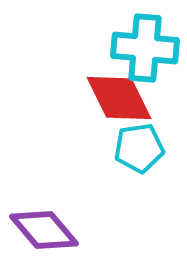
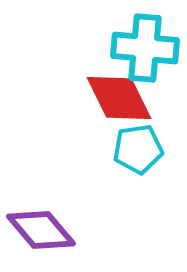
cyan pentagon: moved 1 px left, 1 px down
purple diamond: moved 3 px left
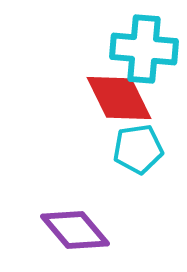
cyan cross: moved 1 px left, 1 px down
purple diamond: moved 34 px right
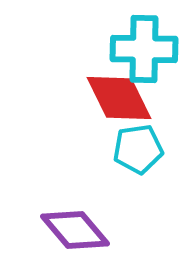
cyan cross: rotated 4 degrees counterclockwise
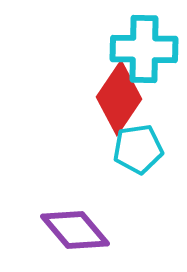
red diamond: rotated 60 degrees clockwise
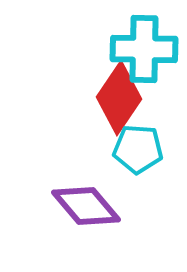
cyan pentagon: rotated 12 degrees clockwise
purple diamond: moved 11 px right, 24 px up
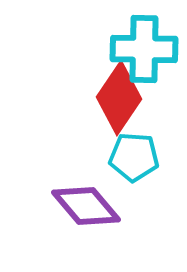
cyan pentagon: moved 4 px left, 8 px down
